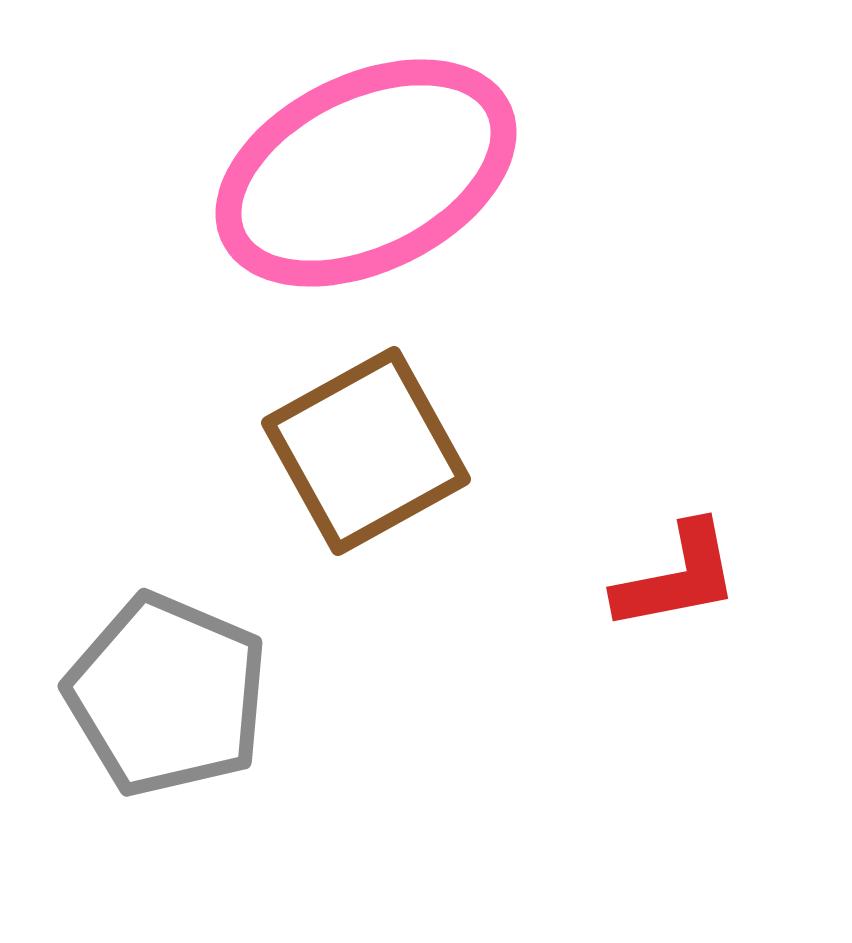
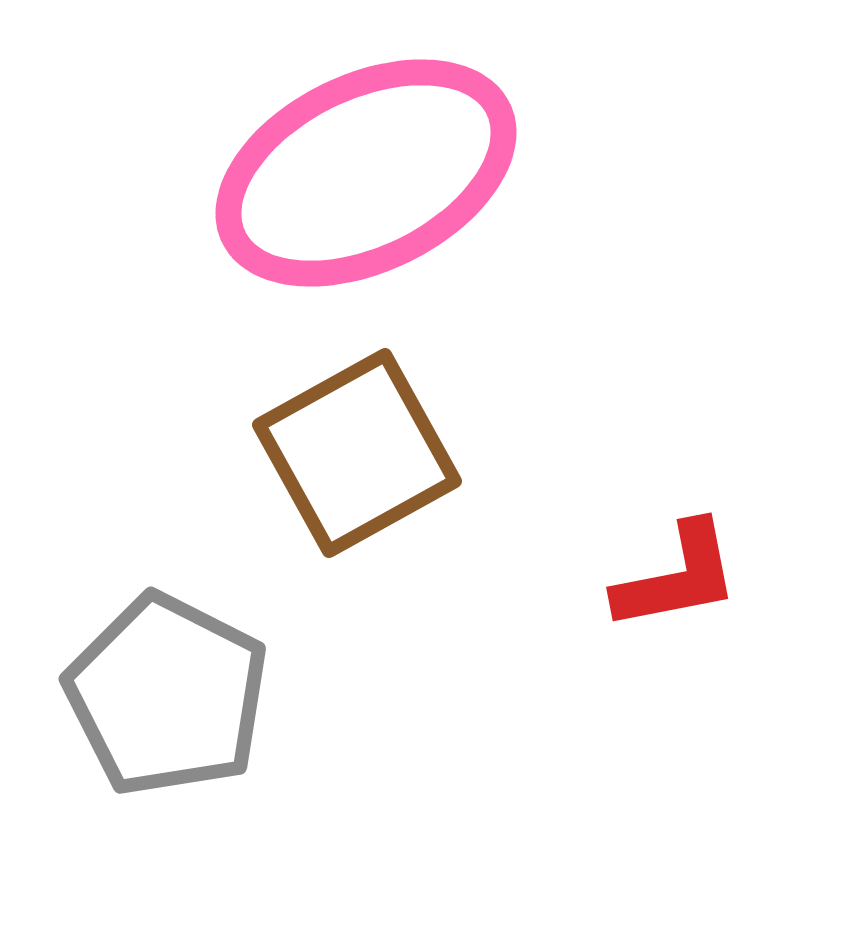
brown square: moved 9 px left, 2 px down
gray pentagon: rotated 4 degrees clockwise
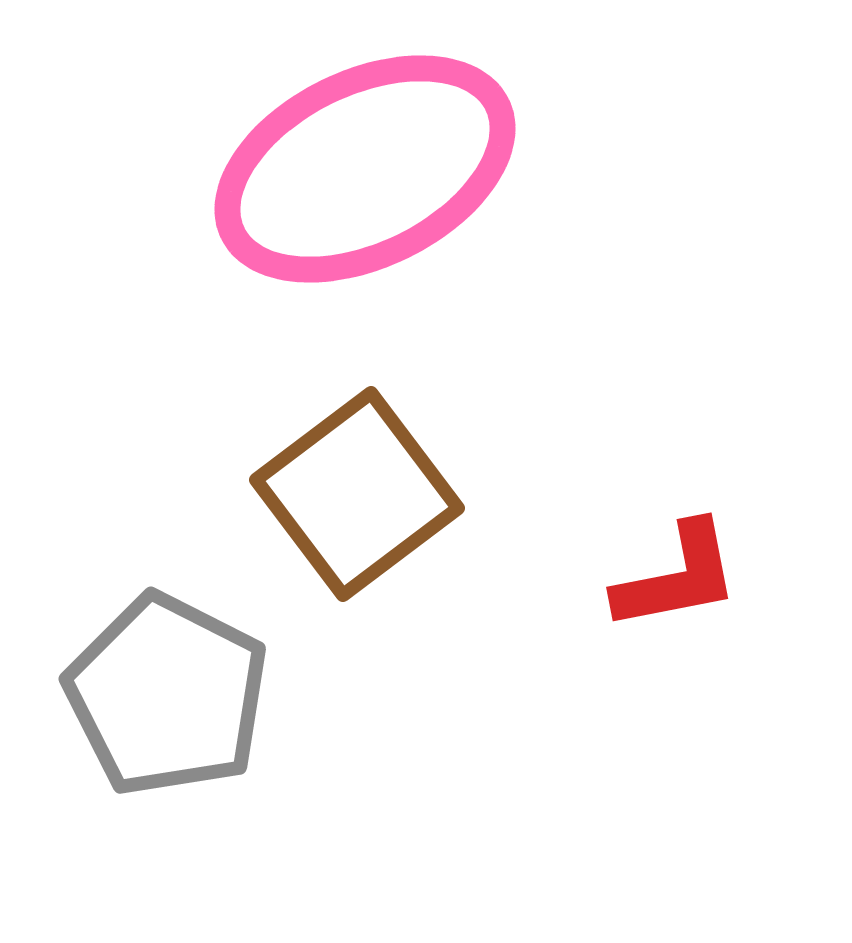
pink ellipse: moved 1 px left, 4 px up
brown square: moved 41 px down; rotated 8 degrees counterclockwise
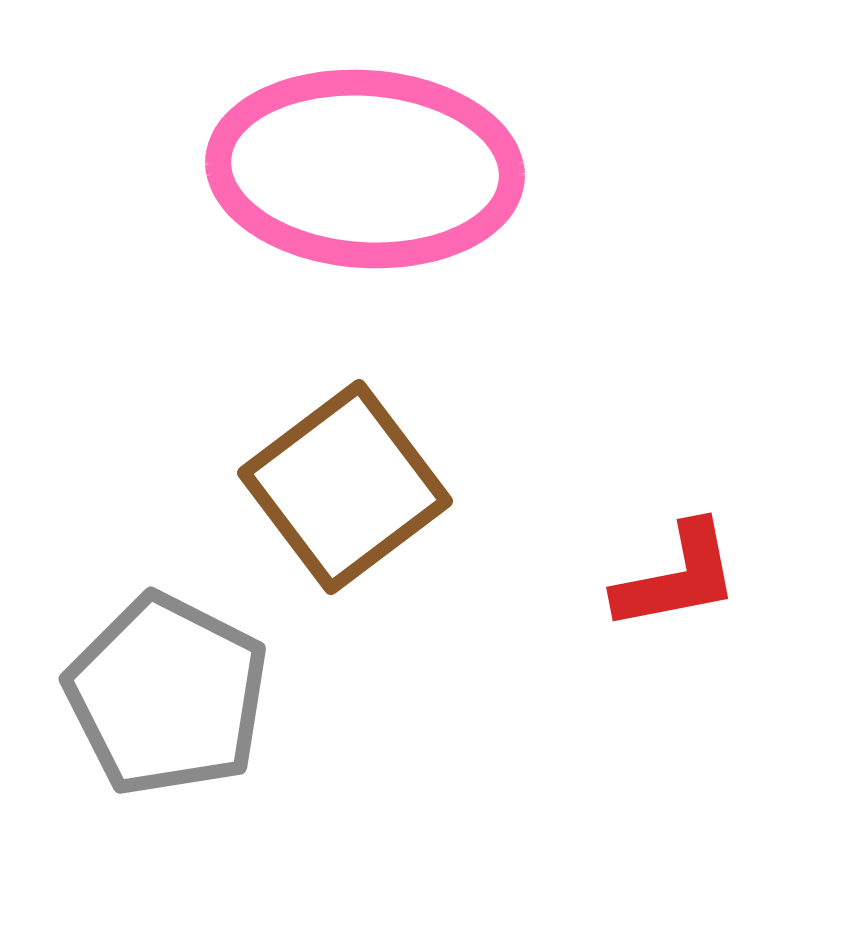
pink ellipse: rotated 30 degrees clockwise
brown square: moved 12 px left, 7 px up
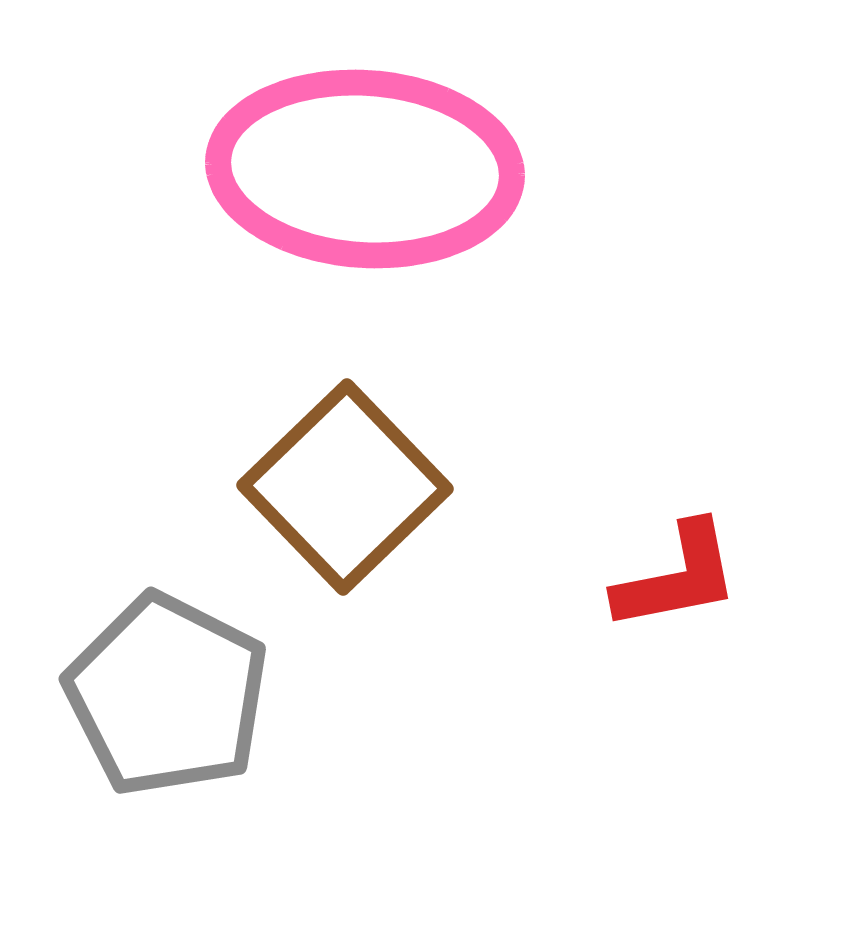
brown square: rotated 7 degrees counterclockwise
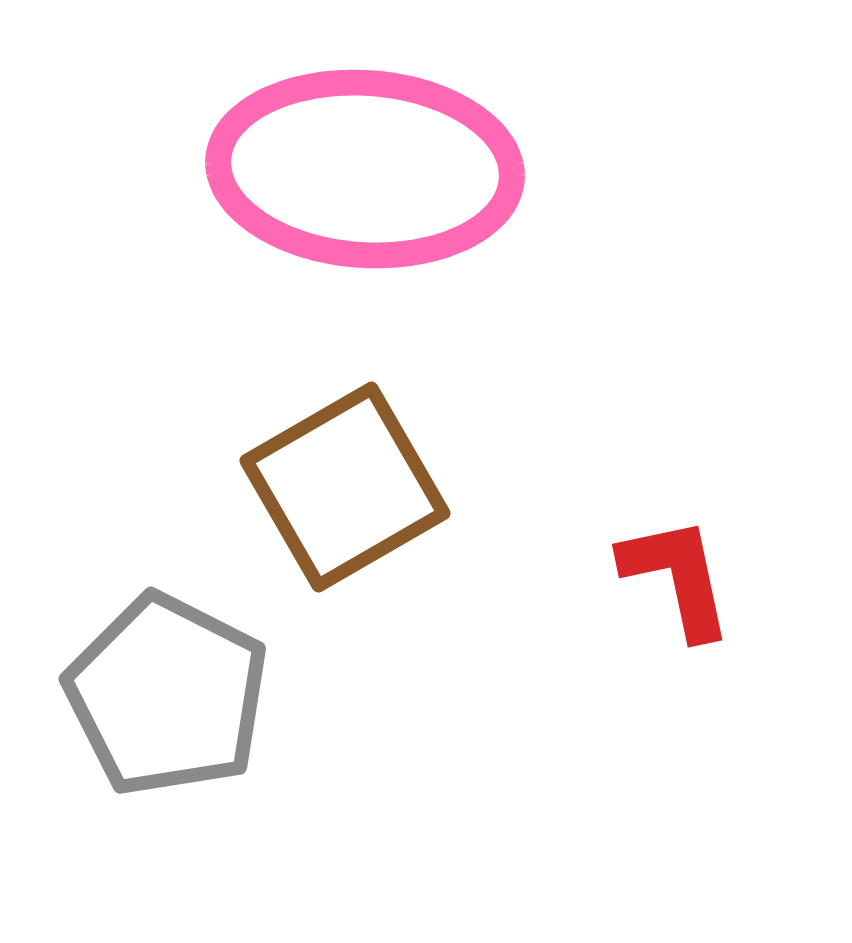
brown square: rotated 14 degrees clockwise
red L-shape: rotated 91 degrees counterclockwise
